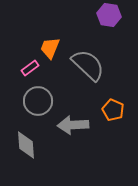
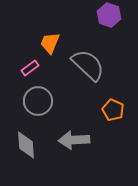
purple hexagon: rotated 10 degrees clockwise
orange trapezoid: moved 5 px up
gray arrow: moved 1 px right, 15 px down
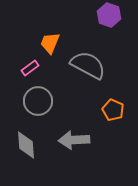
gray semicircle: rotated 15 degrees counterclockwise
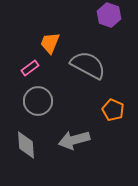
gray arrow: rotated 12 degrees counterclockwise
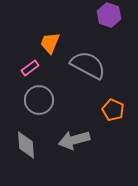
gray circle: moved 1 px right, 1 px up
